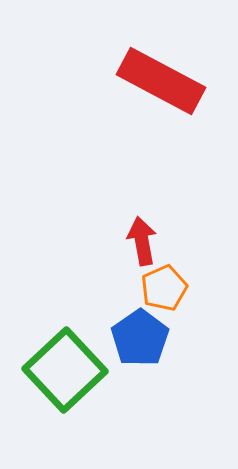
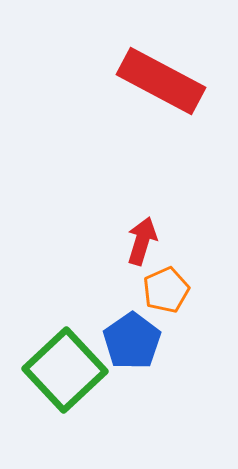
red arrow: rotated 27 degrees clockwise
orange pentagon: moved 2 px right, 2 px down
blue pentagon: moved 8 px left, 3 px down
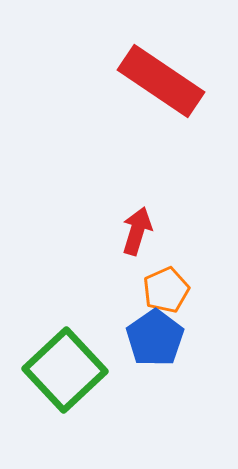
red rectangle: rotated 6 degrees clockwise
red arrow: moved 5 px left, 10 px up
blue pentagon: moved 23 px right, 3 px up
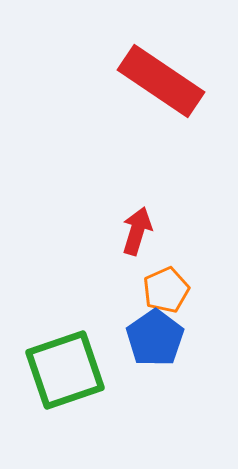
green square: rotated 24 degrees clockwise
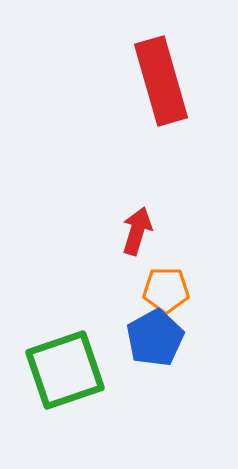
red rectangle: rotated 40 degrees clockwise
orange pentagon: rotated 24 degrees clockwise
blue pentagon: rotated 6 degrees clockwise
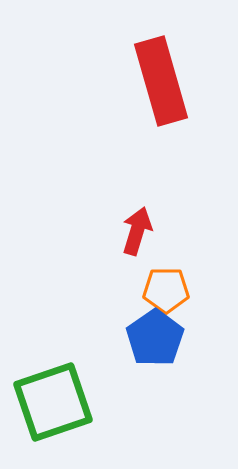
blue pentagon: rotated 6 degrees counterclockwise
green square: moved 12 px left, 32 px down
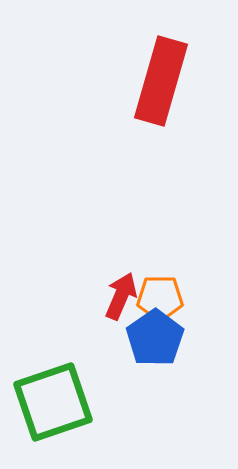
red rectangle: rotated 32 degrees clockwise
red arrow: moved 16 px left, 65 px down; rotated 6 degrees clockwise
orange pentagon: moved 6 px left, 8 px down
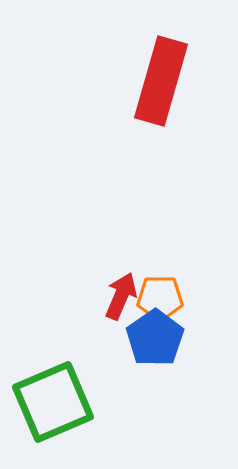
green square: rotated 4 degrees counterclockwise
